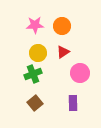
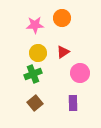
orange circle: moved 8 px up
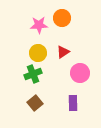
pink star: moved 4 px right
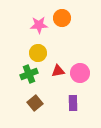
red triangle: moved 5 px left, 19 px down; rotated 24 degrees clockwise
green cross: moved 4 px left
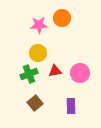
red triangle: moved 3 px left
purple rectangle: moved 2 px left, 3 px down
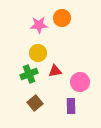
pink circle: moved 9 px down
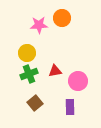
yellow circle: moved 11 px left
pink circle: moved 2 px left, 1 px up
purple rectangle: moved 1 px left, 1 px down
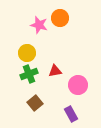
orange circle: moved 2 px left
pink star: rotated 18 degrees clockwise
pink circle: moved 4 px down
purple rectangle: moved 1 px right, 7 px down; rotated 28 degrees counterclockwise
